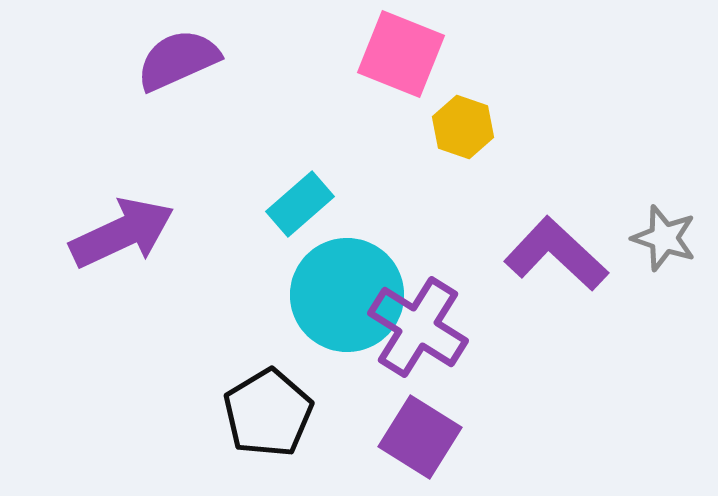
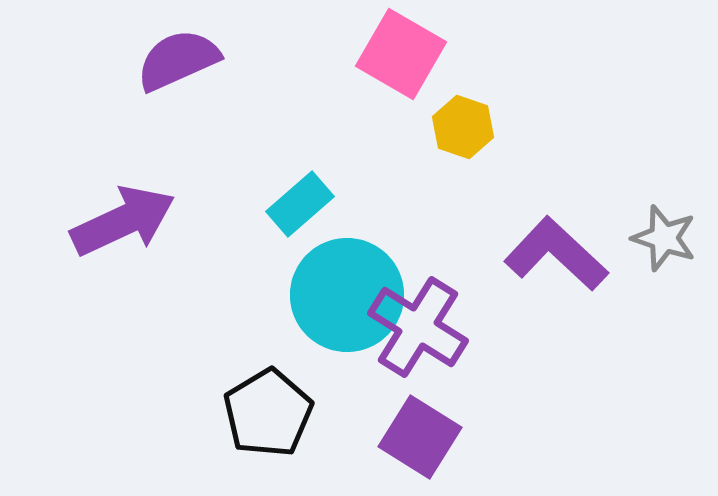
pink square: rotated 8 degrees clockwise
purple arrow: moved 1 px right, 12 px up
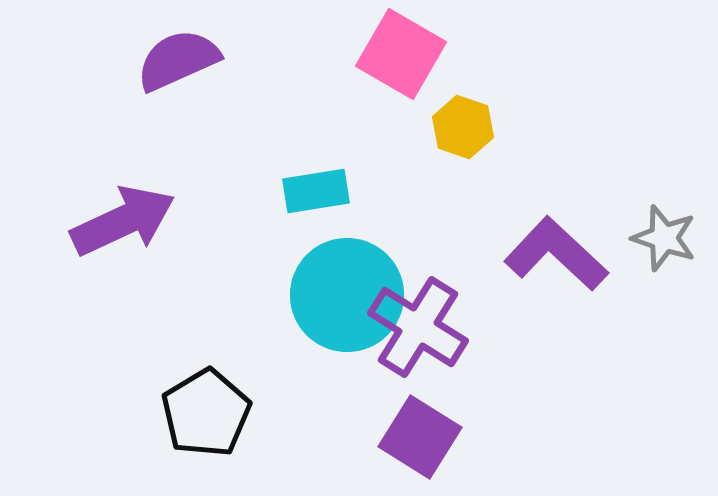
cyan rectangle: moved 16 px right, 13 px up; rotated 32 degrees clockwise
black pentagon: moved 62 px left
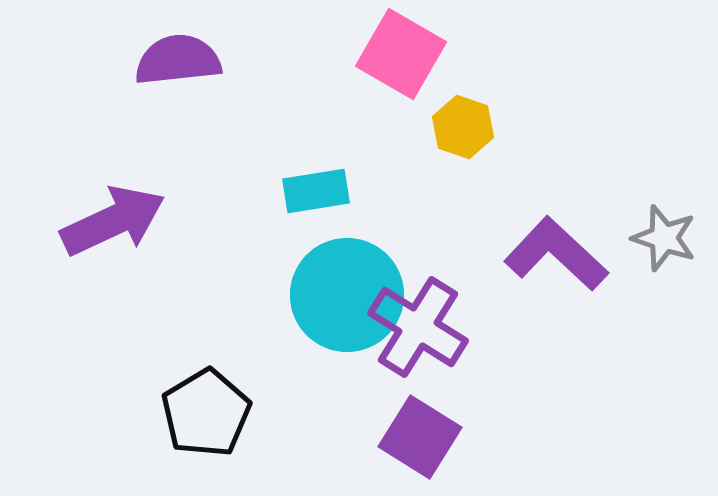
purple semicircle: rotated 18 degrees clockwise
purple arrow: moved 10 px left
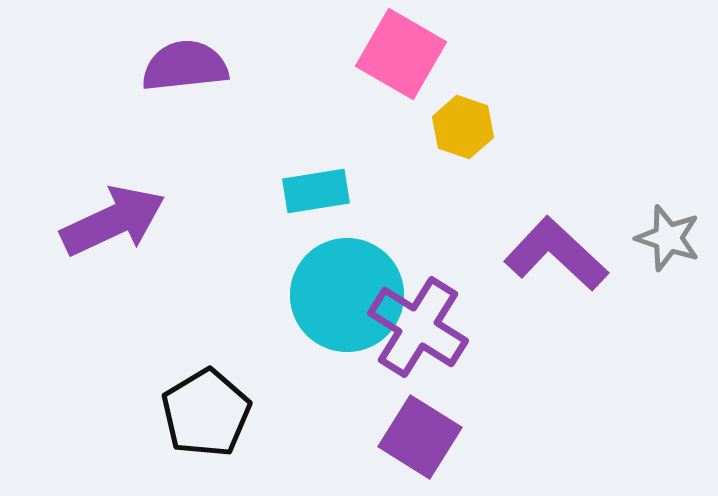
purple semicircle: moved 7 px right, 6 px down
gray star: moved 4 px right
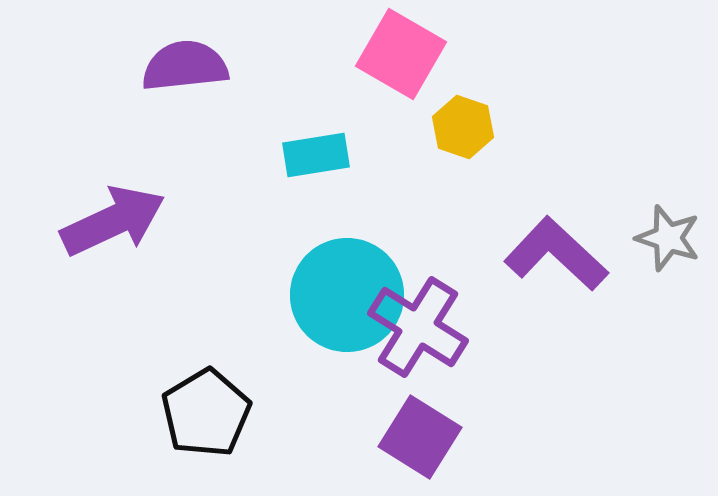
cyan rectangle: moved 36 px up
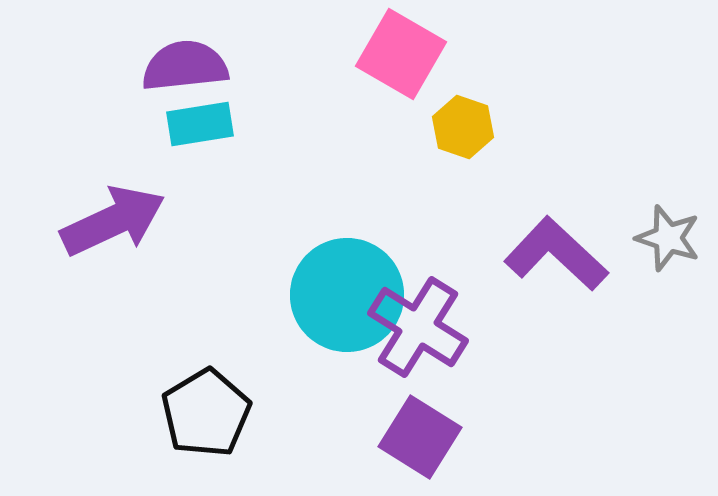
cyan rectangle: moved 116 px left, 31 px up
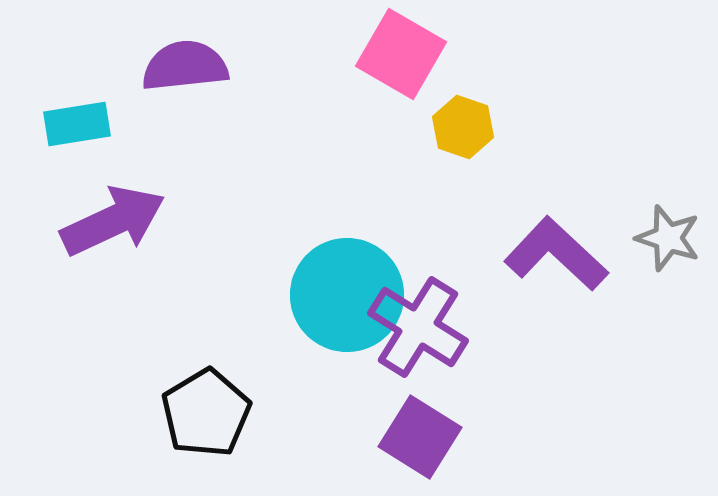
cyan rectangle: moved 123 px left
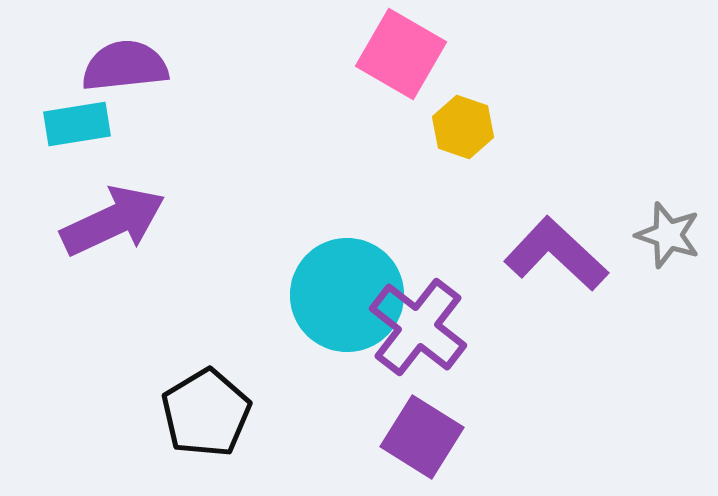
purple semicircle: moved 60 px left
gray star: moved 3 px up
purple cross: rotated 6 degrees clockwise
purple square: moved 2 px right
